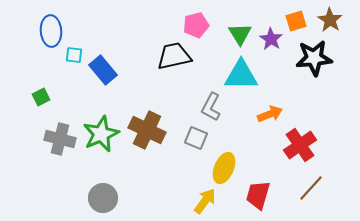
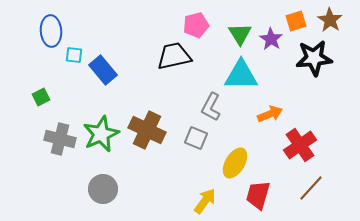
yellow ellipse: moved 11 px right, 5 px up; rotated 8 degrees clockwise
gray circle: moved 9 px up
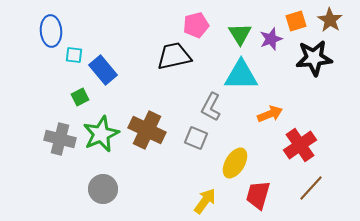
purple star: rotated 20 degrees clockwise
green square: moved 39 px right
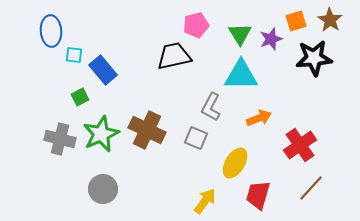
orange arrow: moved 11 px left, 4 px down
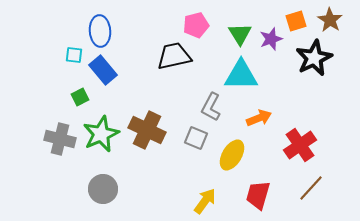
blue ellipse: moved 49 px right
black star: rotated 21 degrees counterclockwise
yellow ellipse: moved 3 px left, 8 px up
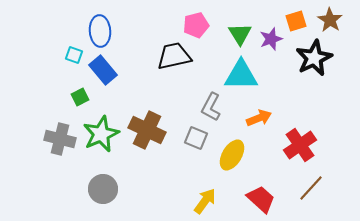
cyan square: rotated 12 degrees clockwise
red trapezoid: moved 3 px right, 4 px down; rotated 116 degrees clockwise
